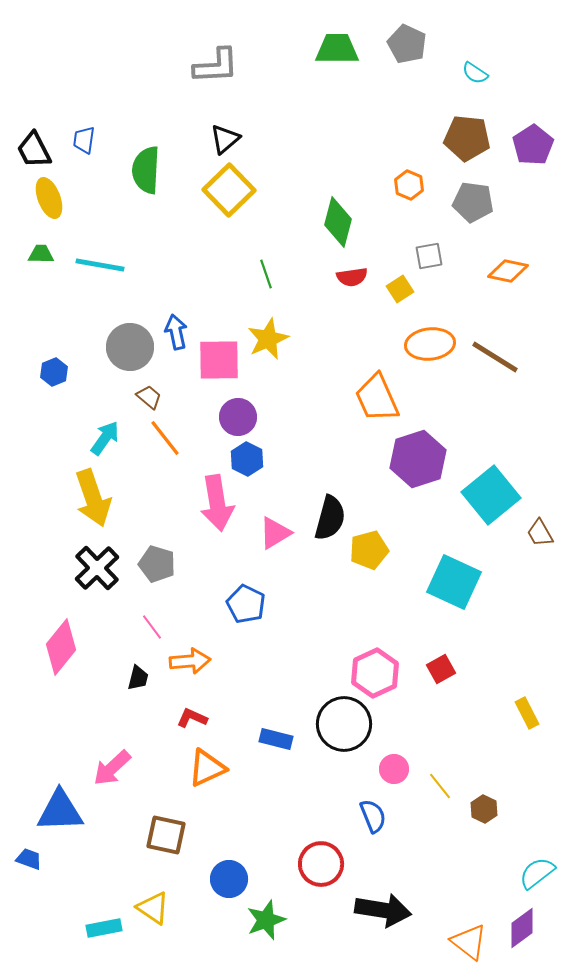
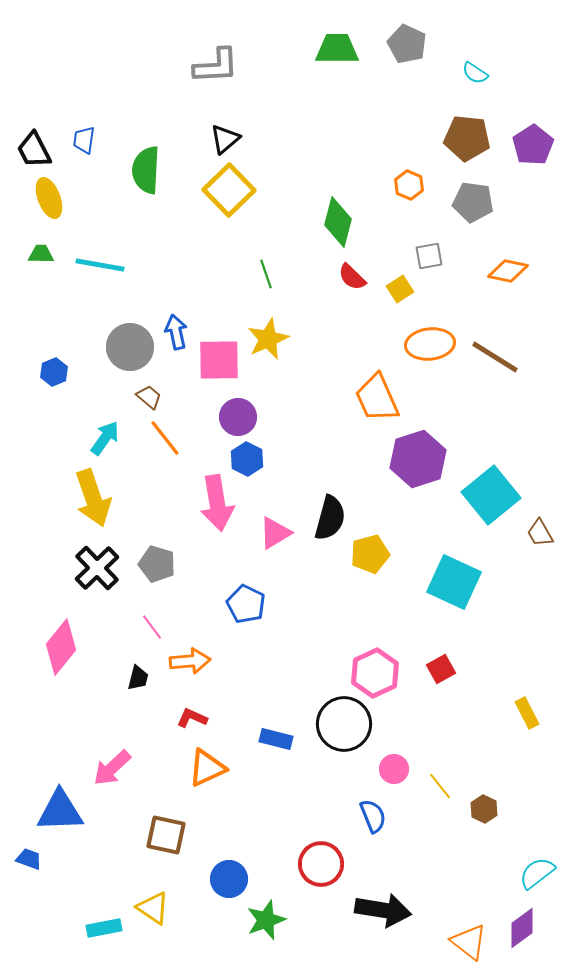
red semicircle at (352, 277): rotated 52 degrees clockwise
yellow pentagon at (369, 550): moved 1 px right, 4 px down
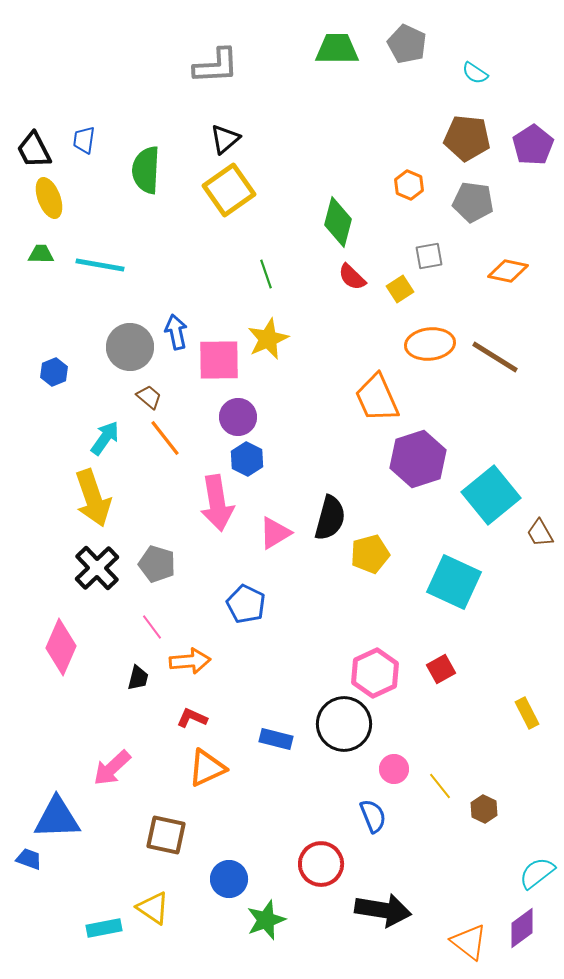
yellow square at (229, 190): rotated 9 degrees clockwise
pink diamond at (61, 647): rotated 16 degrees counterclockwise
blue triangle at (60, 811): moved 3 px left, 7 px down
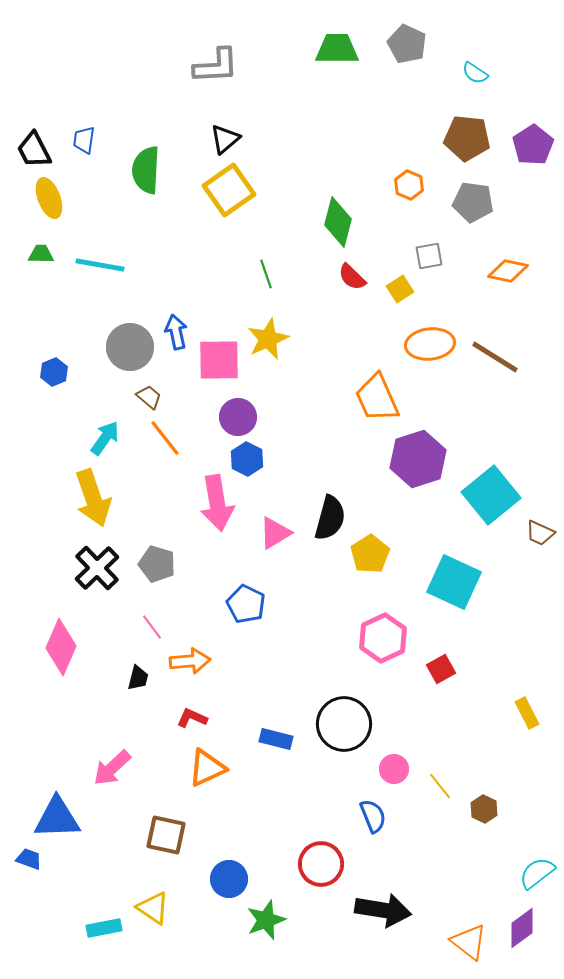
brown trapezoid at (540, 533): rotated 36 degrees counterclockwise
yellow pentagon at (370, 554): rotated 18 degrees counterclockwise
pink hexagon at (375, 673): moved 8 px right, 35 px up
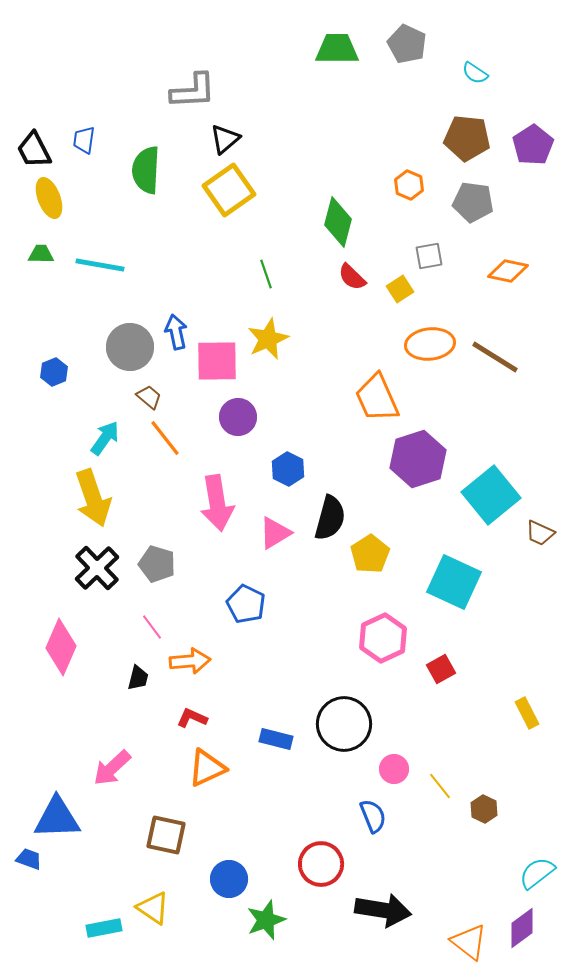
gray L-shape at (216, 66): moved 23 px left, 25 px down
pink square at (219, 360): moved 2 px left, 1 px down
blue hexagon at (247, 459): moved 41 px right, 10 px down
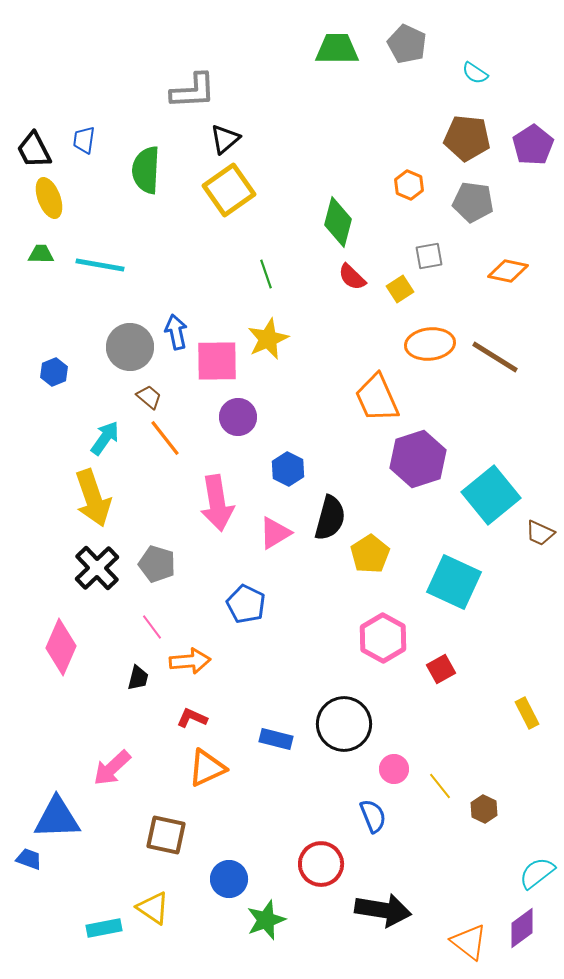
pink hexagon at (383, 638): rotated 6 degrees counterclockwise
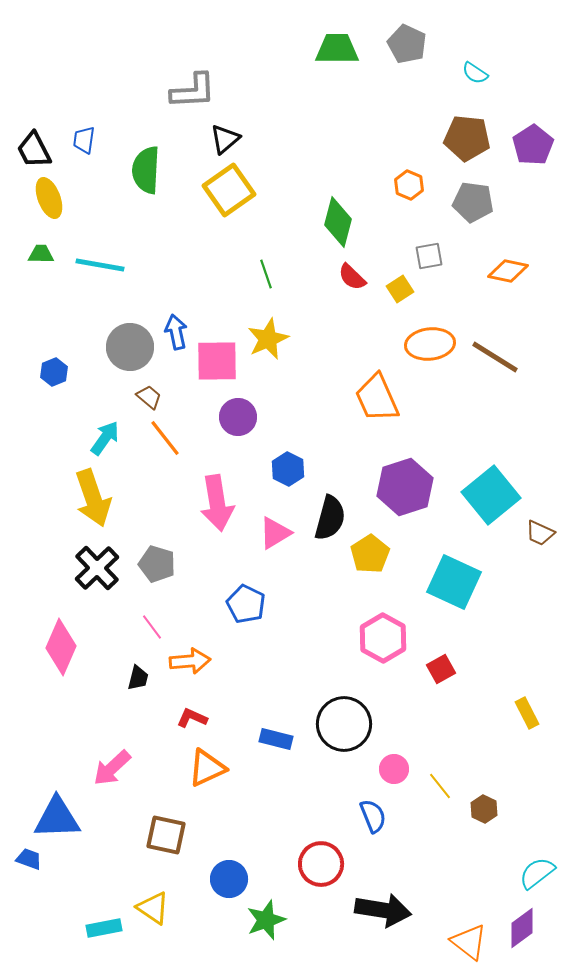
purple hexagon at (418, 459): moved 13 px left, 28 px down
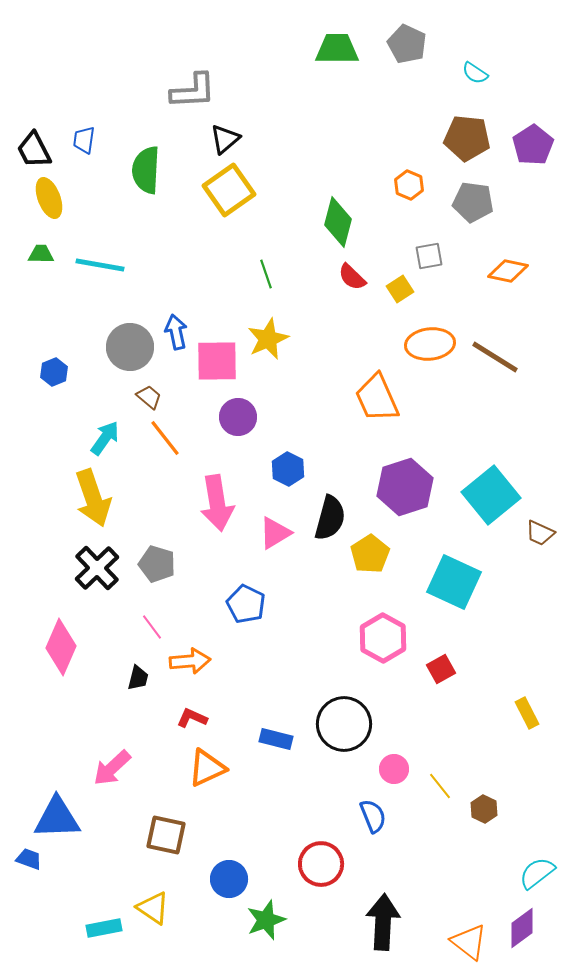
black arrow at (383, 910): moved 12 px down; rotated 96 degrees counterclockwise
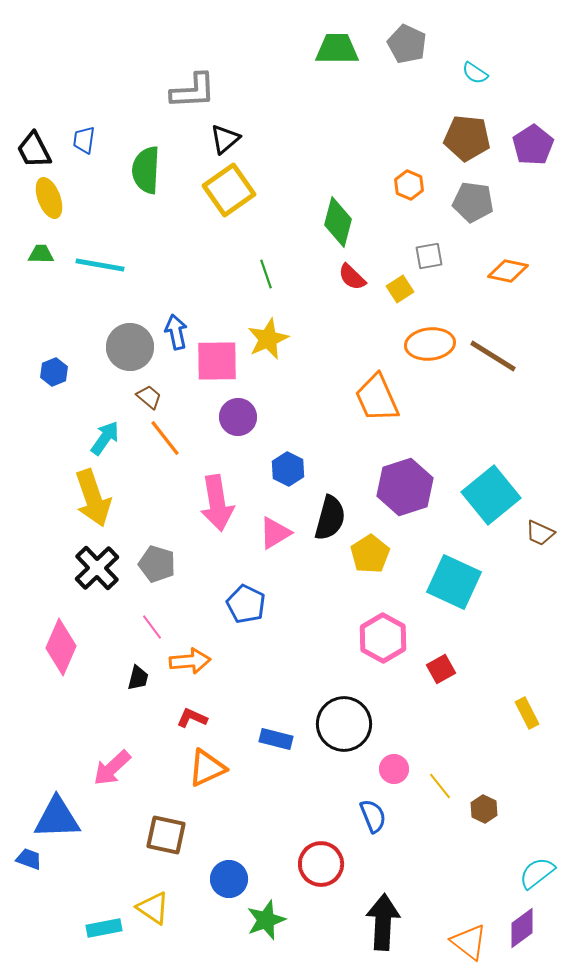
brown line at (495, 357): moved 2 px left, 1 px up
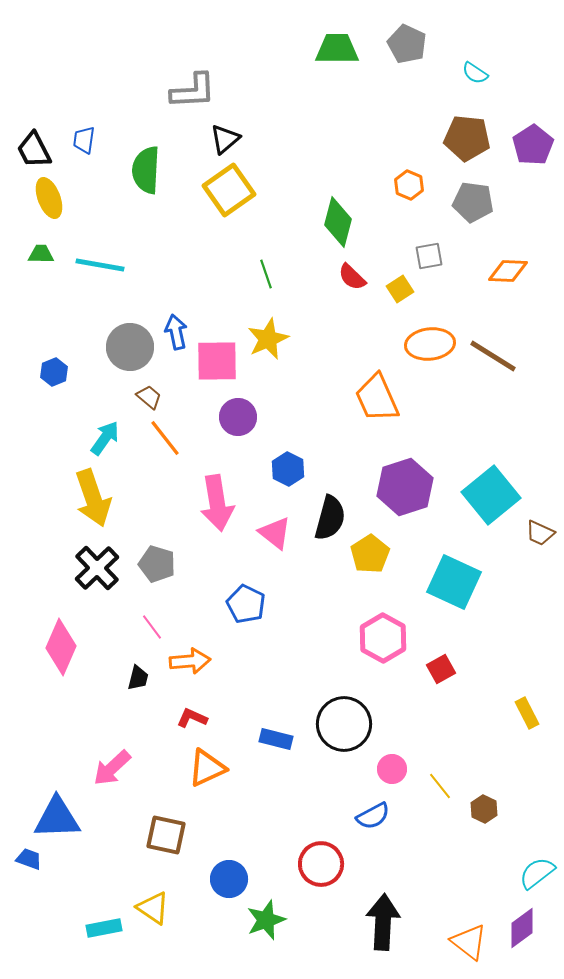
orange diamond at (508, 271): rotated 9 degrees counterclockwise
pink triangle at (275, 533): rotated 51 degrees counterclockwise
pink circle at (394, 769): moved 2 px left
blue semicircle at (373, 816): rotated 84 degrees clockwise
